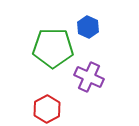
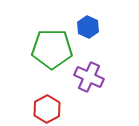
green pentagon: moved 1 px left, 1 px down
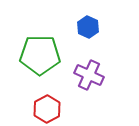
green pentagon: moved 12 px left, 6 px down
purple cross: moved 2 px up
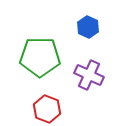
green pentagon: moved 2 px down
red hexagon: rotated 12 degrees counterclockwise
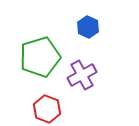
green pentagon: rotated 18 degrees counterclockwise
purple cross: moved 7 px left; rotated 36 degrees clockwise
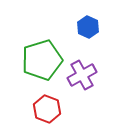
green pentagon: moved 2 px right, 3 px down
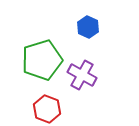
purple cross: rotated 32 degrees counterclockwise
